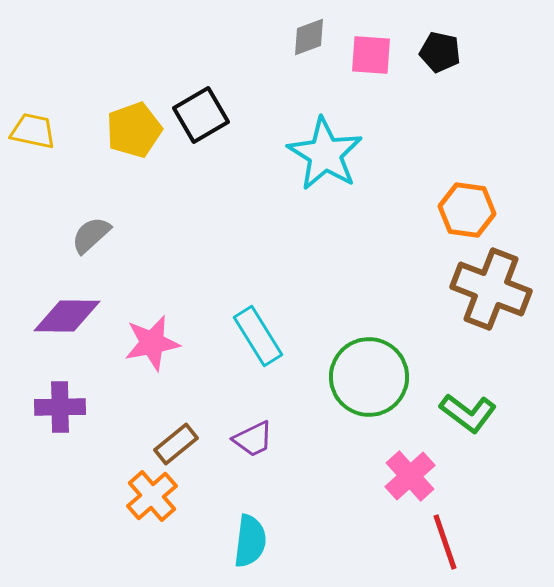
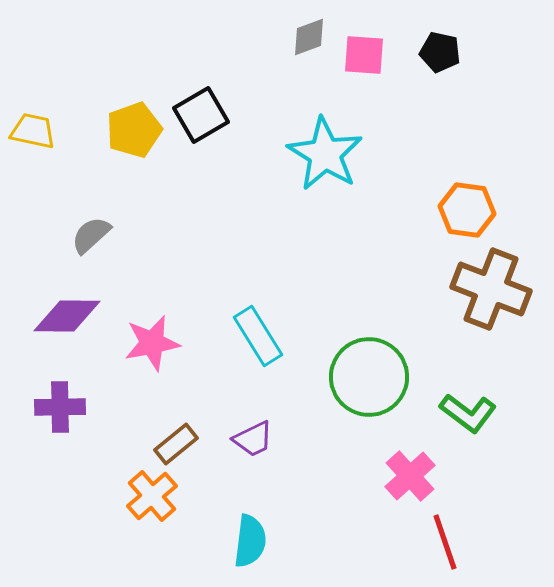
pink square: moved 7 px left
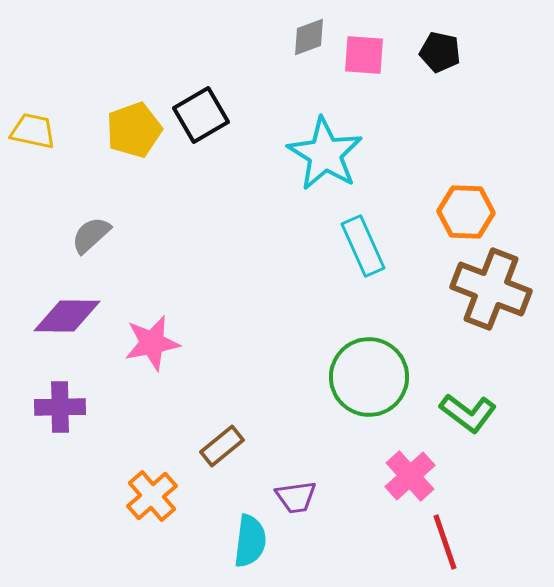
orange hexagon: moved 1 px left, 2 px down; rotated 6 degrees counterclockwise
cyan rectangle: moved 105 px right, 90 px up; rotated 8 degrees clockwise
purple trapezoid: moved 43 px right, 58 px down; rotated 18 degrees clockwise
brown rectangle: moved 46 px right, 2 px down
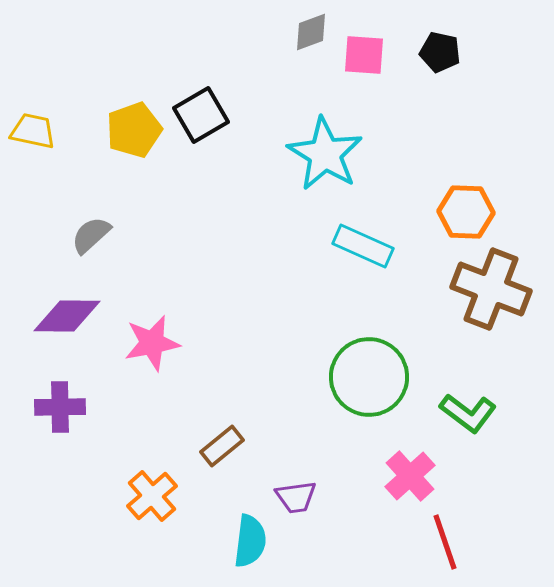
gray diamond: moved 2 px right, 5 px up
cyan rectangle: rotated 42 degrees counterclockwise
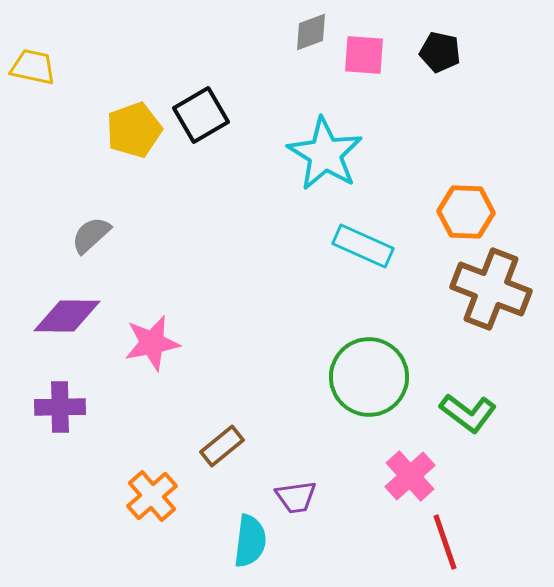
yellow trapezoid: moved 64 px up
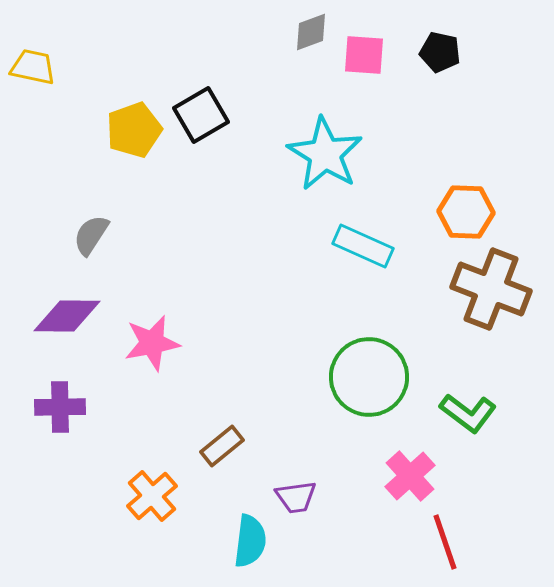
gray semicircle: rotated 15 degrees counterclockwise
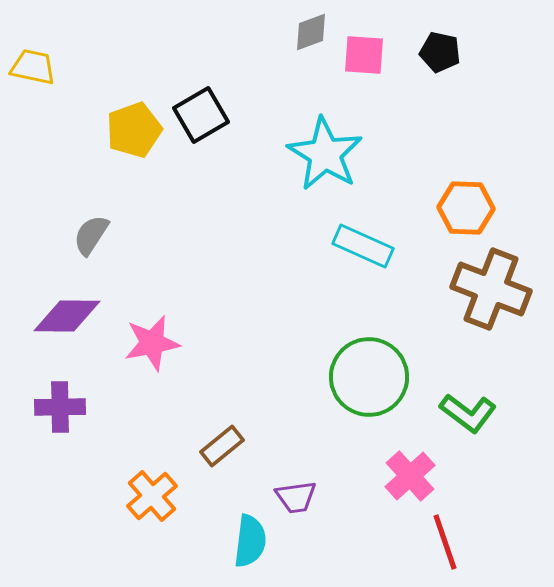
orange hexagon: moved 4 px up
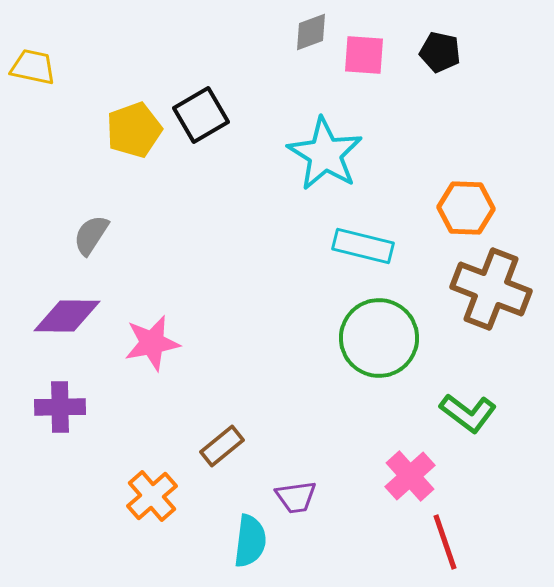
cyan rectangle: rotated 10 degrees counterclockwise
green circle: moved 10 px right, 39 px up
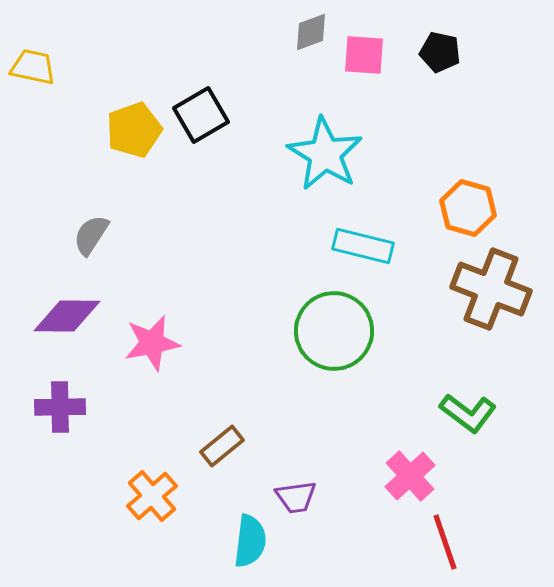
orange hexagon: moved 2 px right; rotated 14 degrees clockwise
green circle: moved 45 px left, 7 px up
